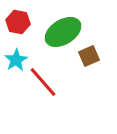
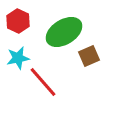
red hexagon: moved 1 px up; rotated 15 degrees clockwise
green ellipse: moved 1 px right
cyan star: moved 2 px right, 2 px up; rotated 20 degrees clockwise
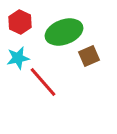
red hexagon: moved 2 px right, 1 px down
green ellipse: rotated 12 degrees clockwise
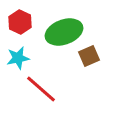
red line: moved 2 px left, 7 px down; rotated 8 degrees counterclockwise
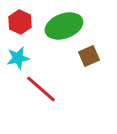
green ellipse: moved 6 px up
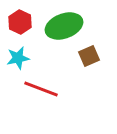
red line: rotated 20 degrees counterclockwise
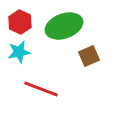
cyan star: moved 1 px right, 6 px up
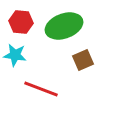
red hexagon: moved 1 px right; rotated 20 degrees counterclockwise
cyan star: moved 4 px left, 3 px down; rotated 20 degrees clockwise
brown square: moved 6 px left, 4 px down
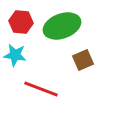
green ellipse: moved 2 px left
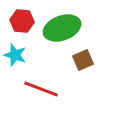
red hexagon: moved 1 px right, 1 px up
green ellipse: moved 2 px down
cyan star: rotated 10 degrees clockwise
